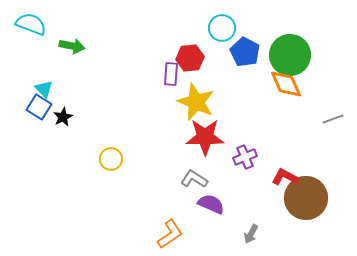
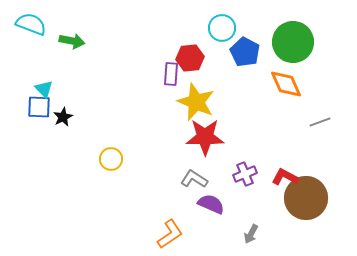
green arrow: moved 5 px up
green circle: moved 3 px right, 13 px up
blue square: rotated 30 degrees counterclockwise
gray line: moved 13 px left, 3 px down
purple cross: moved 17 px down
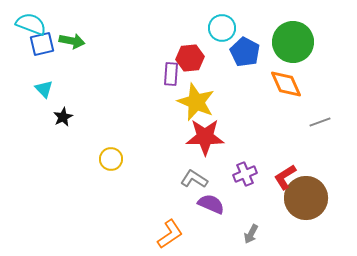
blue square: moved 3 px right, 63 px up; rotated 15 degrees counterclockwise
red L-shape: rotated 60 degrees counterclockwise
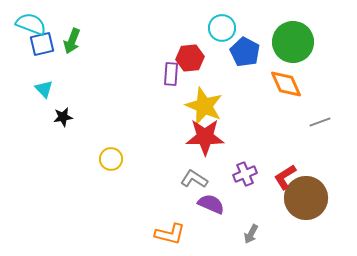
green arrow: rotated 100 degrees clockwise
yellow star: moved 8 px right, 4 px down
black star: rotated 18 degrees clockwise
orange L-shape: rotated 48 degrees clockwise
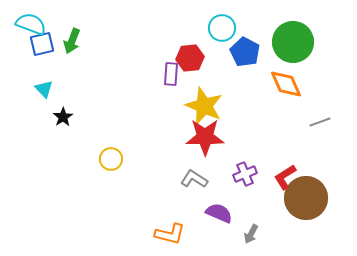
black star: rotated 24 degrees counterclockwise
purple semicircle: moved 8 px right, 9 px down
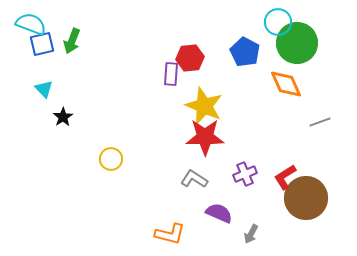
cyan circle: moved 56 px right, 6 px up
green circle: moved 4 px right, 1 px down
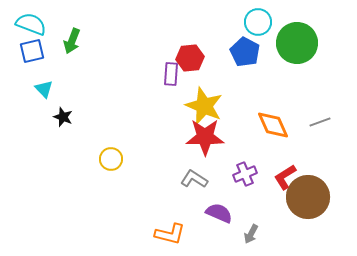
cyan circle: moved 20 px left
blue square: moved 10 px left, 7 px down
orange diamond: moved 13 px left, 41 px down
black star: rotated 18 degrees counterclockwise
brown circle: moved 2 px right, 1 px up
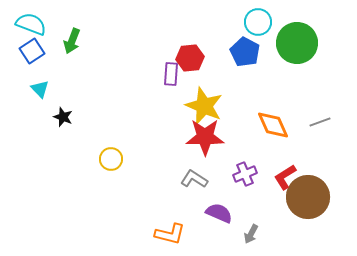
blue square: rotated 20 degrees counterclockwise
cyan triangle: moved 4 px left
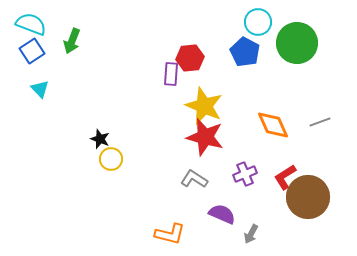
black star: moved 37 px right, 22 px down
red star: rotated 15 degrees clockwise
purple semicircle: moved 3 px right, 1 px down
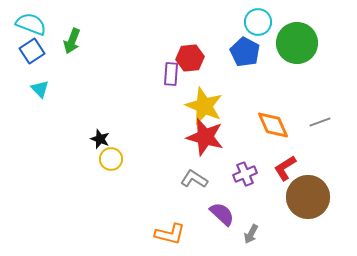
red L-shape: moved 9 px up
purple semicircle: rotated 20 degrees clockwise
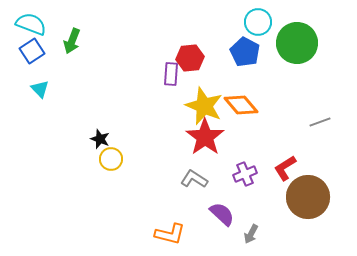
orange diamond: moved 32 px left, 20 px up; rotated 16 degrees counterclockwise
red star: rotated 21 degrees clockwise
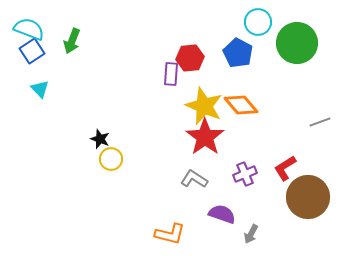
cyan semicircle: moved 2 px left, 5 px down
blue pentagon: moved 7 px left, 1 px down
purple semicircle: rotated 24 degrees counterclockwise
